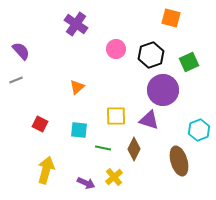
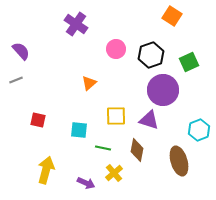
orange square: moved 1 px right, 2 px up; rotated 18 degrees clockwise
orange triangle: moved 12 px right, 4 px up
red square: moved 2 px left, 4 px up; rotated 14 degrees counterclockwise
brown diamond: moved 3 px right, 1 px down; rotated 15 degrees counterclockwise
yellow cross: moved 4 px up
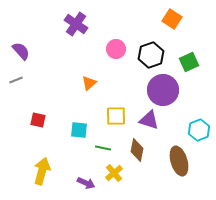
orange square: moved 3 px down
yellow arrow: moved 4 px left, 1 px down
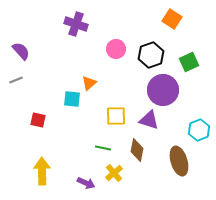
purple cross: rotated 15 degrees counterclockwise
cyan square: moved 7 px left, 31 px up
yellow arrow: rotated 16 degrees counterclockwise
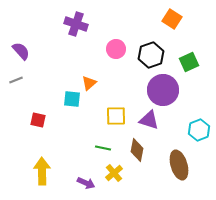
brown ellipse: moved 4 px down
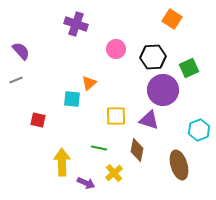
black hexagon: moved 2 px right, 2 px down; rotated 15 degrees clockwise
green square: moved 6 px down
green line: moved 4 px left
yellow arrow: moved 20 px right, 9 px up
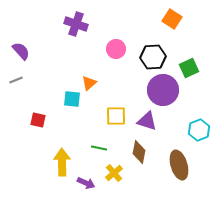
purple triangle: moved 2 px left, 1 px down
brown diamond: moved 2 px right, 2 px down
